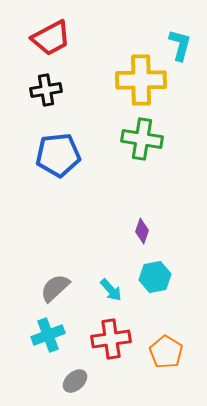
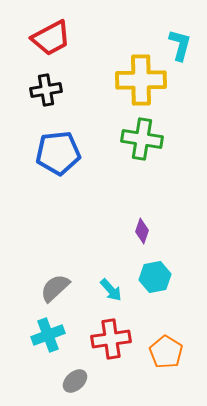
blue pentagon: moved 2 px up
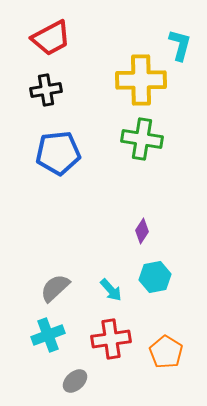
purple diamond: rotated 15 degrees clockwise
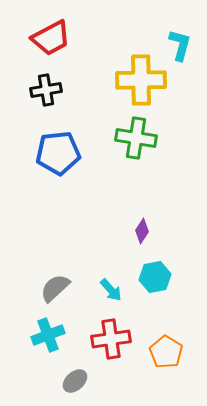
green cross: moved 6 px left, 1 px up
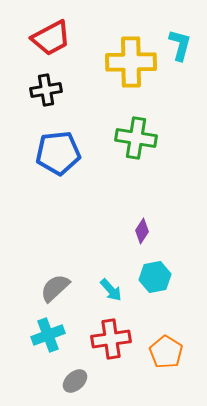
yellow cross: moved 10 px left, 18 px up
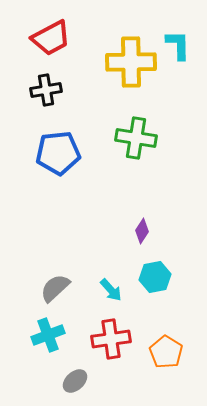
cyan L-shape: moved 2 px left; rotated 16 degrees counterclockwise
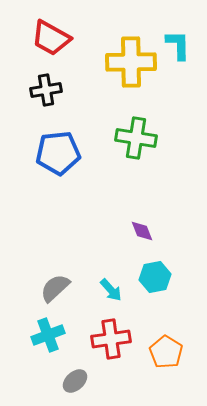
red trapezoid: rotated 57 degrees clockwise
purple diamond: rotated 55 degrees counterclockwise
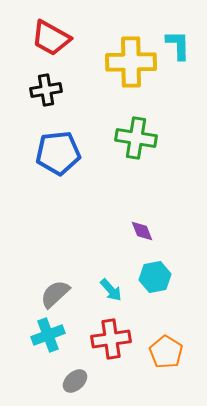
gray semicircle: moved 6 px down
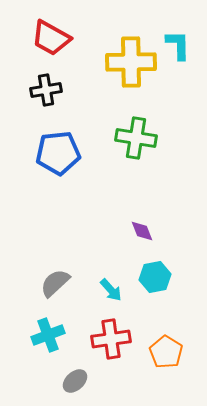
gray semicircle: moved 11 px up
